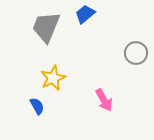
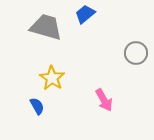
gray trapezoid: rotated 84 degrees clockwise
yellow star: moved 1 px left; rotated 15 degrees counterclockwise
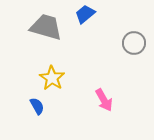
gray circle: moved 2 px left, 10 px up
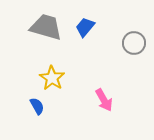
blue trapezoid: moved 13 px down; rotated 10 degrees counterclockwise
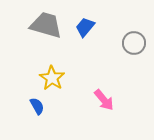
gray trapezoid: moved 2 px up
pink arrow: rotated 10 degrees counterclockwise
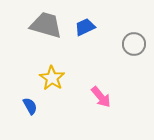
blue trapezoid: rotated 25 degrees clockwise
gray circle: moved 1 px down
pink arrow: moved 3 px left, 3 px up
blue semicircle: moved 7 px left
